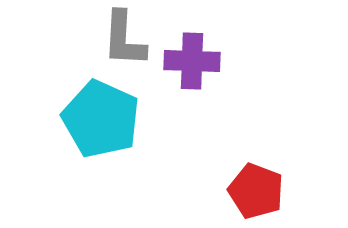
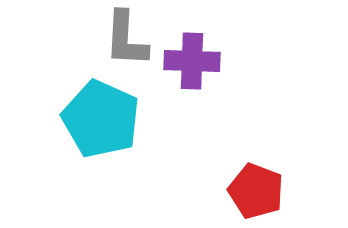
gray L-shape: moved 2 px right
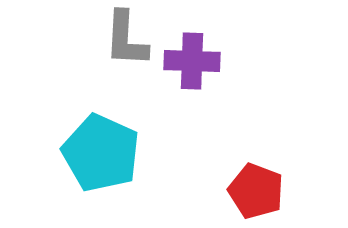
cyan pentagon: moved 34 px down
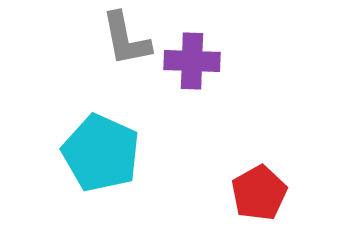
gray L-shape: rotated 14 degrees counterclockwise
red pentagon: moved 3 px right, 2 px down; rotated 22 degrees clockwise
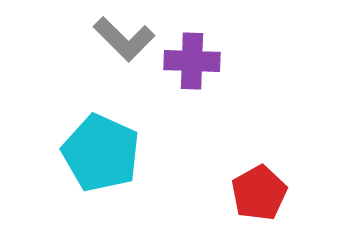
gray L-shape: moved 2 px left; rotated 34 degrees counterclockwise
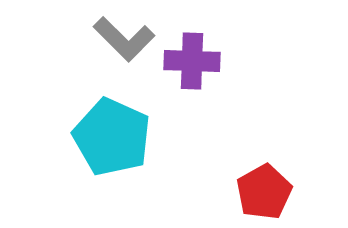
cyan pentagon: moved 11 px right, 16 px up
red pentagon: moved 5 px right, 1 px up
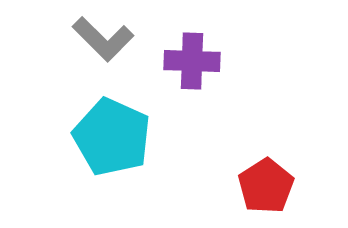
gray L-shape: moved 21 px left
red pentagon: moved 2 px right, 6 px up; rotated 4 degrees counterclockwise
